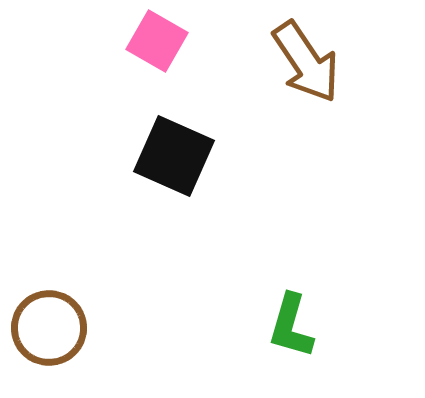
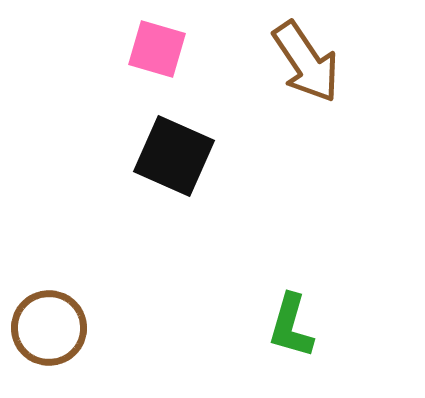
pink square: moved 8 px down; rotated 14 degrees counterclockwise
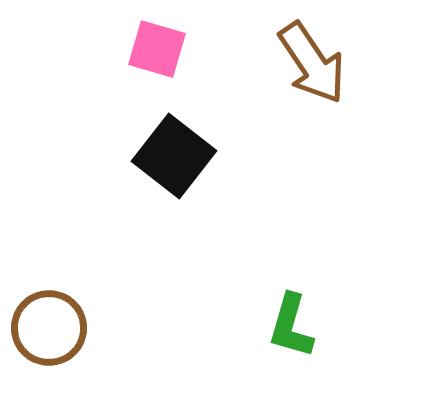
brown arrow: moved 6 px right, 1 px down
black square: rotated 14 degrees clockwise
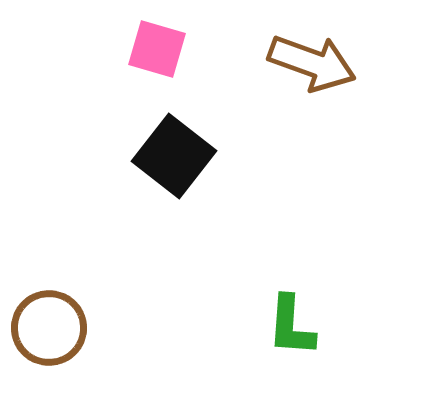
brown arrow: rotated 36 degrees counterclockwise
green L-shape: rotated 12 degrees counterclockwise
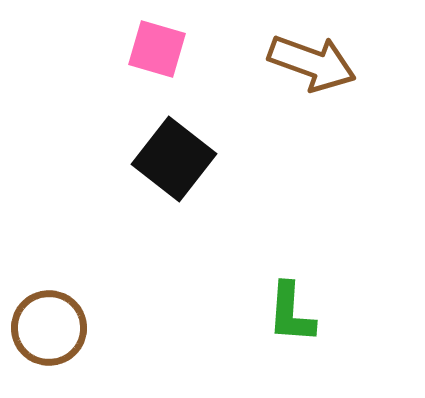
black square: moved 3 px down
green L-shape: moved 13 px up
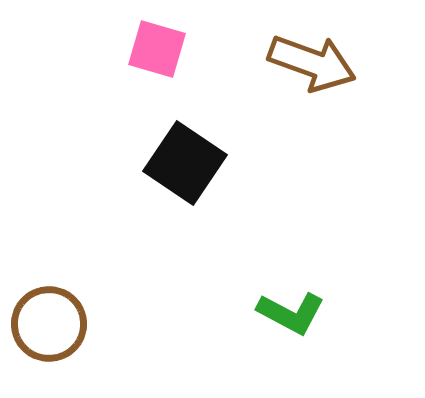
black square: moved 11 px right, 4 px down; rotated 4 degrees counterclockwise
green L-shape: rotated 66 degrees counterclockwise
brown circle: moved 4 px up
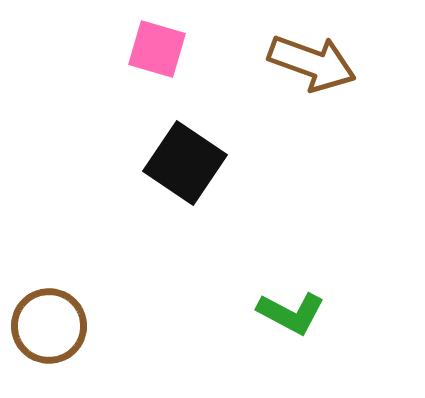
brown circle: moved 2 px down
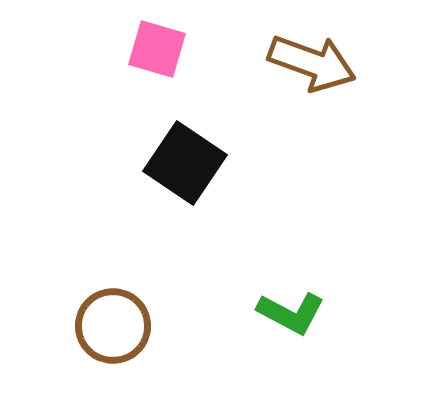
brown circle: moved 64 px right
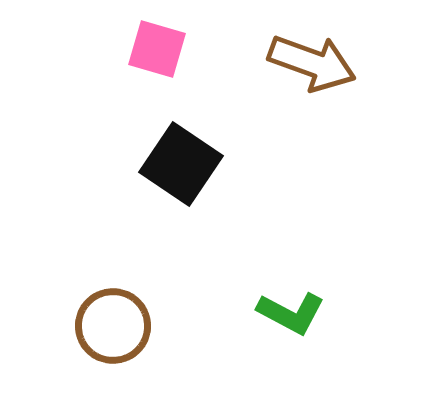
black square: moved 4 px left, 1 px down
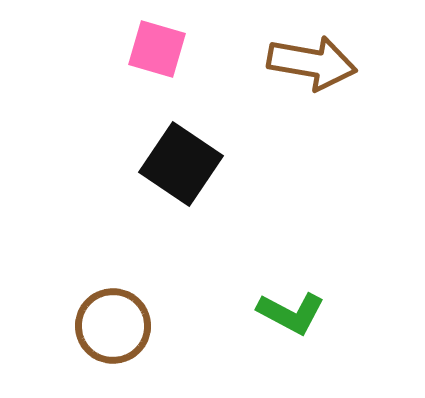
brown arrow: rotated 10 degrees counterclockwise
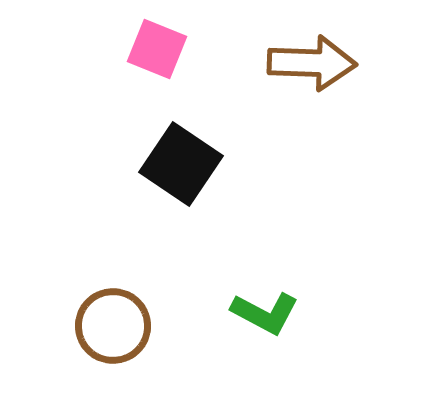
pink square: rotated 6 degrees clockwise
brown arrow: rotated 8 degrees counterclockwise
green L-shape: moved 26 px left
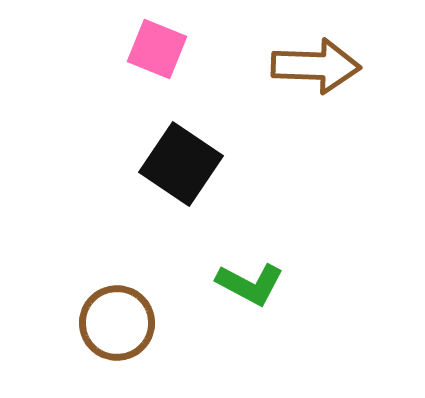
brown arrow: moved 4 px right, 3 px down
green L-shape: moved 15 px left, 29 px up
brown circle: moved 4 px right, 3 px up
